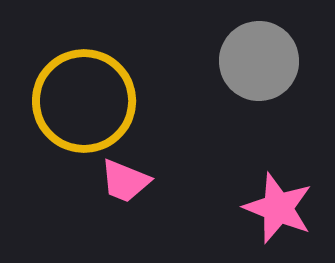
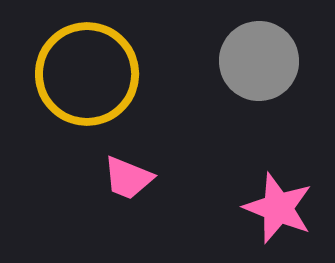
yellow circle: moved 3 px right, 27 px up
pink trapezoid: moved 3 px right, 3 px up
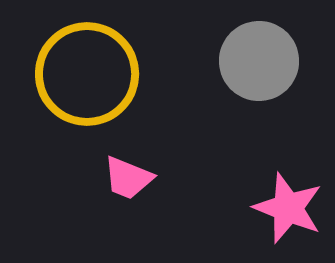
pink star: moved 10 px right
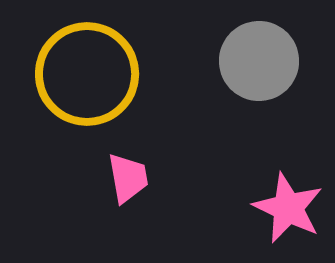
pink trapezoid: rotated 122 degrees counterclockwise
pink star: rotated 4 degrees clockwise
